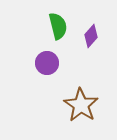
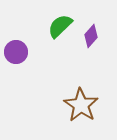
green semicircle: moved 2 px right; rotated 120 degrees counterclockwise
purple circle: moved 31 px left, 11 px up
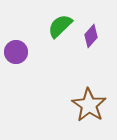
brown star: moved 8 px right
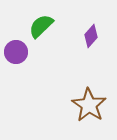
green semicircle: moved 19 px left
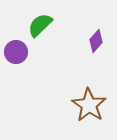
green semicircle: moved 1 px left, 1 px up
purple diamond: moved 5 px right, 5 px down
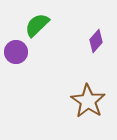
green semicircle: moved 3 px left
brown star: moved 1 px left, 4 px up
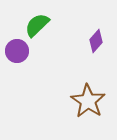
purple circle: moved 1 px right, 1 px up
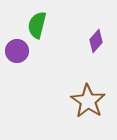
green semicircle: rotated 32 degrees counterclockwise
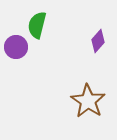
purple diamond: moved 2 px right
purple circle: moved 1 px left, 4 px up
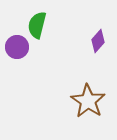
purple circle: moved 1 px right
